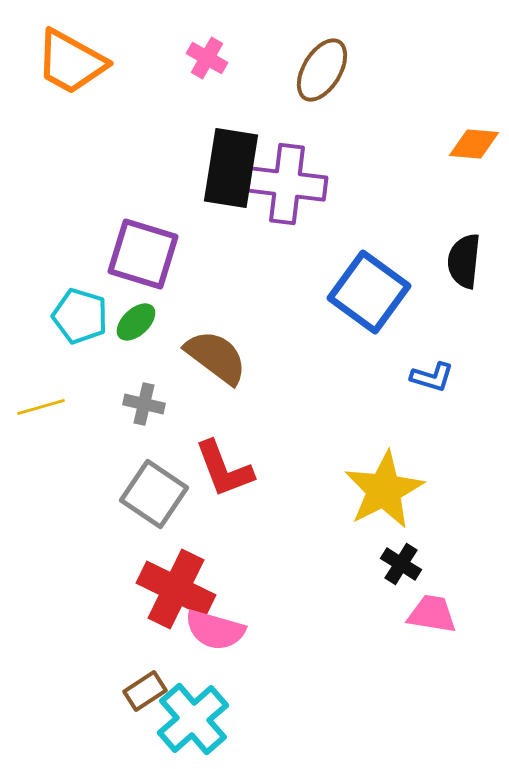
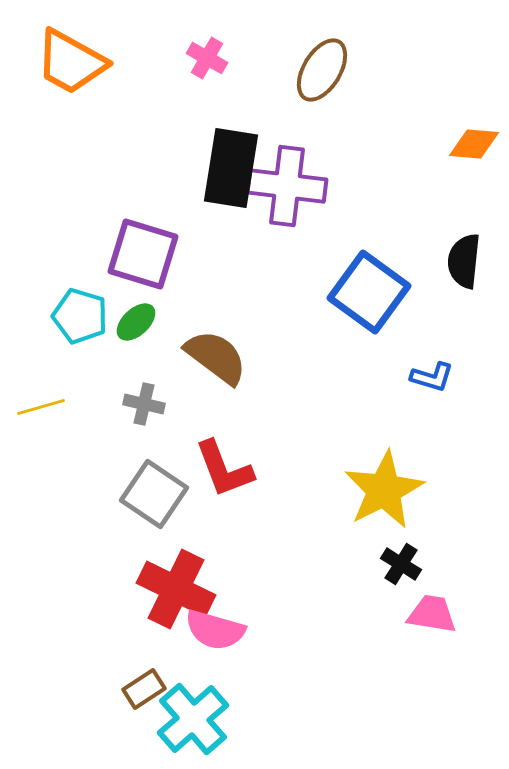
purple cross: moved 2 px down
brown rectangle: moved 1 px left, 2 px up
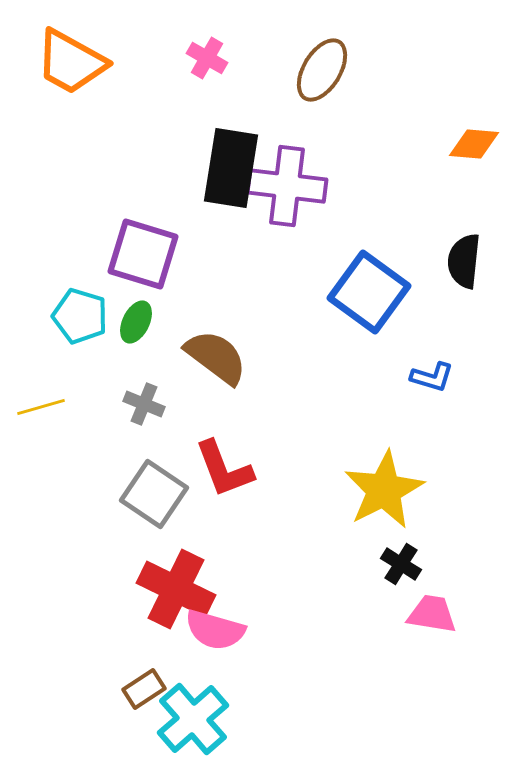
green ellipse: rotated 21 degrees counterclockwise
gray cross: rotated 9 degrees clockwise
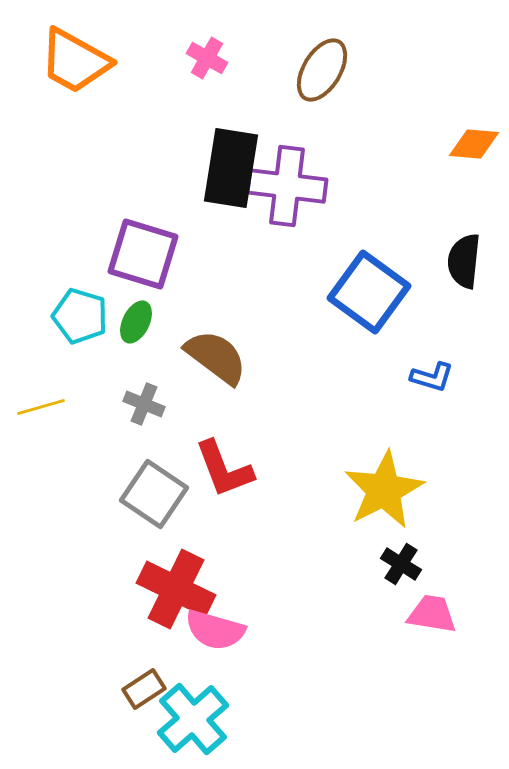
orange trapezoid: moved 4 px right, 1 px up
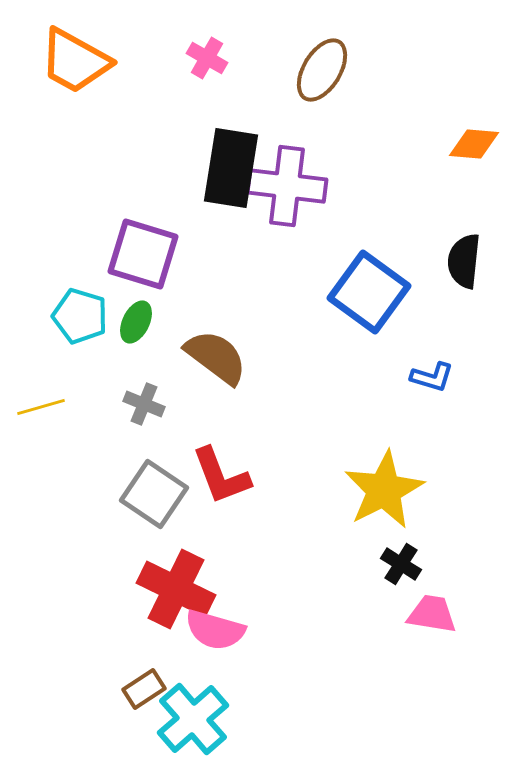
red L-shape: moved 3 px left, 7 px down
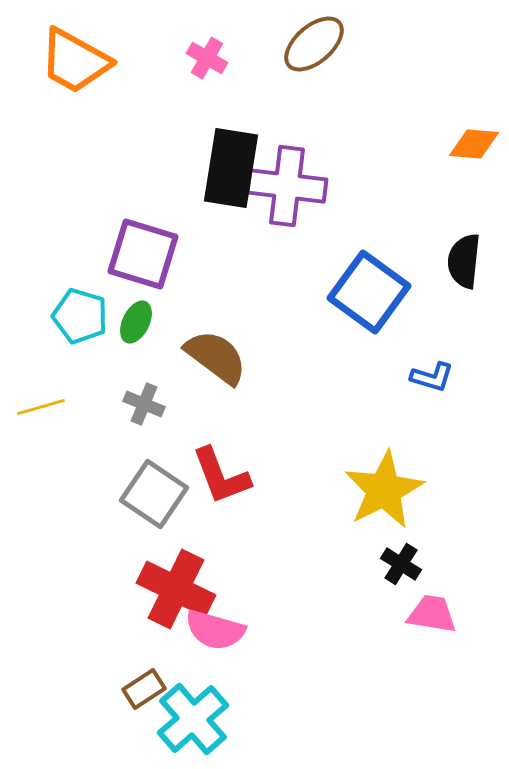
brown ellipse: moved 8 px left, 26 px up; rotated 18 degrees clockwise
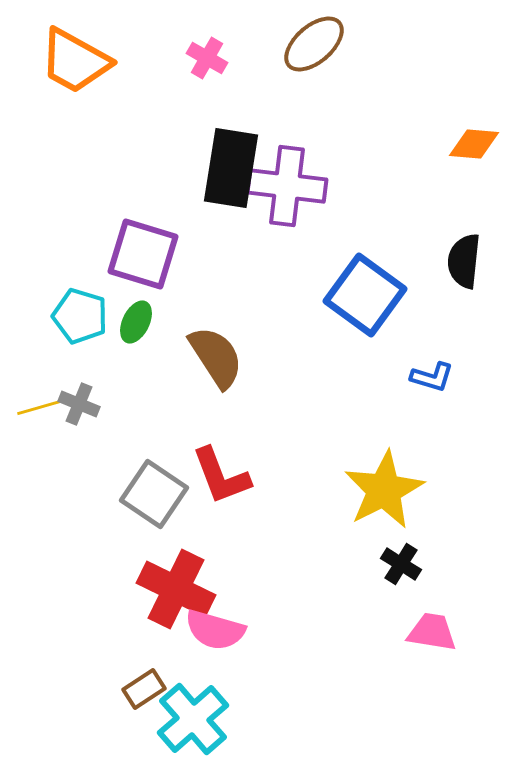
blue square: moved 4 px left, 3 px down
brown semicircle: rotated 20 degrees clockwise
gray cross: moved 65 px left
pink trapezoid: moved 18 px down
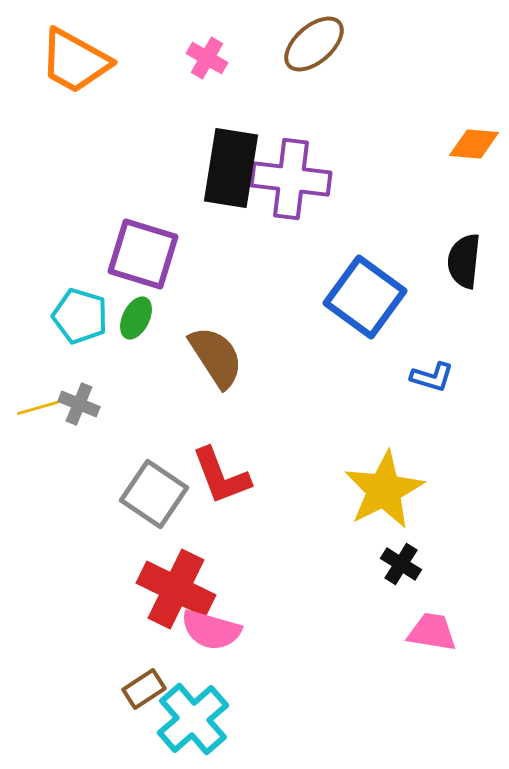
purple cross: moved 4 px right, 7 px up
blue square: moved 2 px down
green ellipse: moved 4 px up
pink semicircle: moved 4 px left
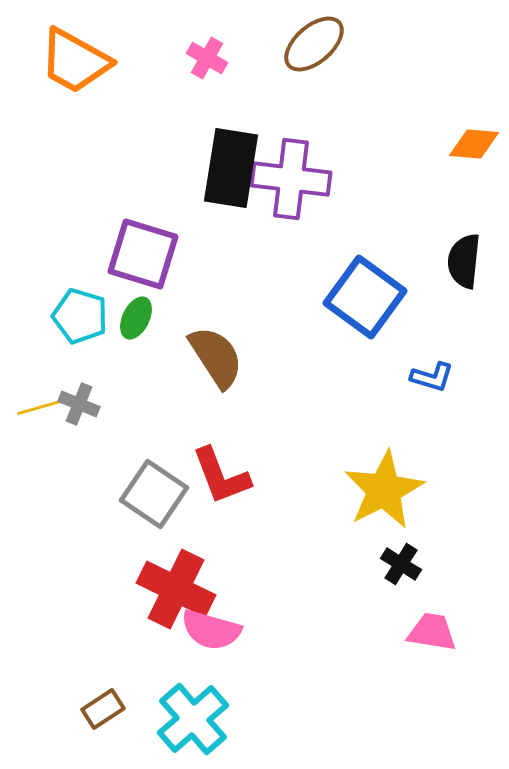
brown rectangle: moved 41 px left, 20 px down
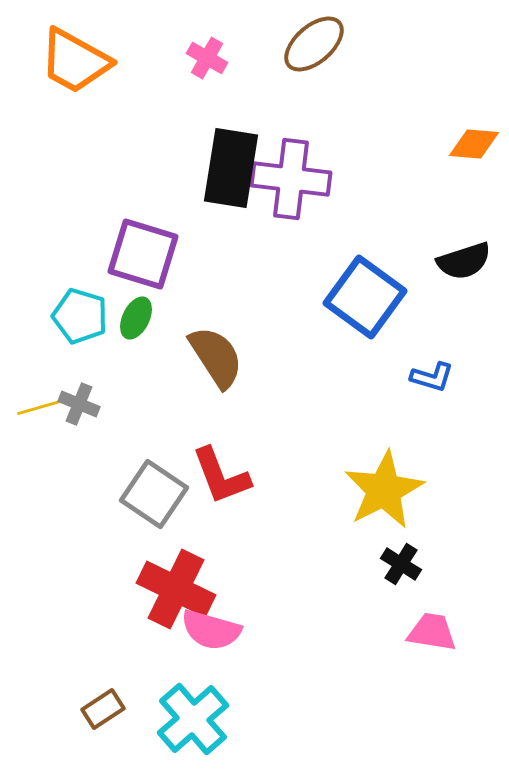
black semicircle: rotated 114 degrees counterclockwise
